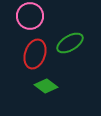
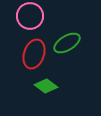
green ellipse: moved 3 px left
red ellipse: moved 1 px left
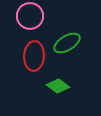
red ellipse: moved 2 px down; rotated 16 degrees counterclockwise
green diamond: moved 12 px right
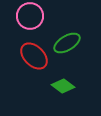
red ellipse: rotated 48 degrees counterclockwise
green diamond: moved 5 px right
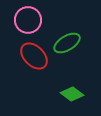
pink circle: moved 2 px left, 4 px down
green diamond: moved 9 px right, 8 px down
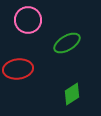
red ellipse: moved 16 px left, 13 px down; rotated 52 degrees counterclockwise
green diamond: rotated 70 degrees counterclockwise
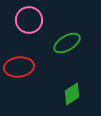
pink circle: moved 1 px right
red ellipse: moved 1 px right, 2 px up
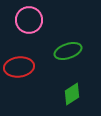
green ellipse: moved 1 px right, 8 px down; rotated 12 degrees clockwise
